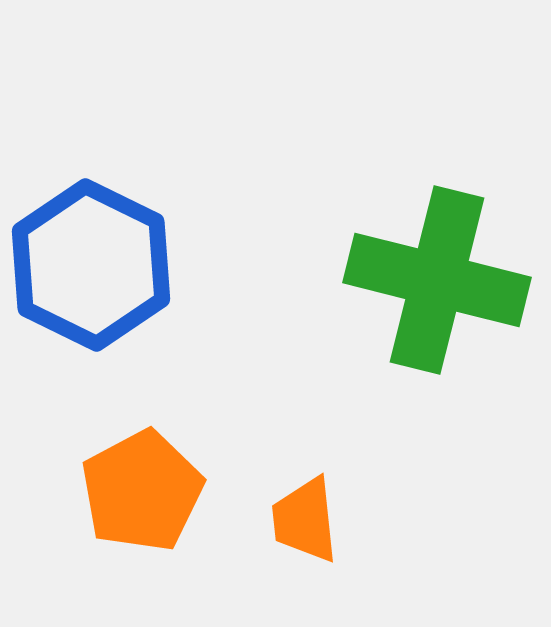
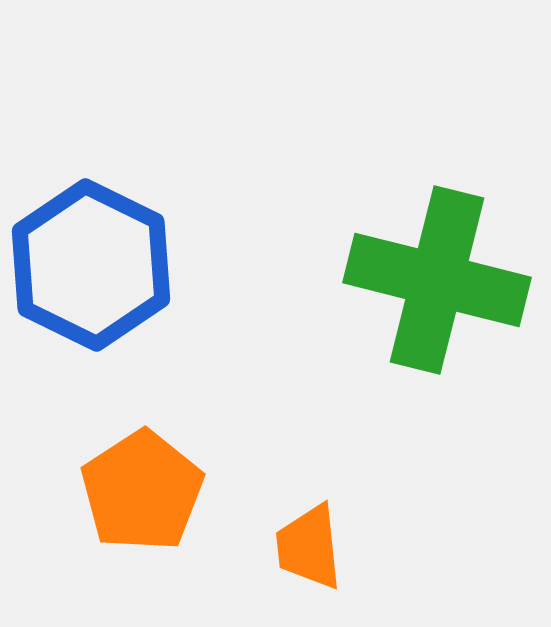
orange pentagon: rotated 5 degrees counterclockwise
orange trapezoid: moved 4 px right, 27 px down
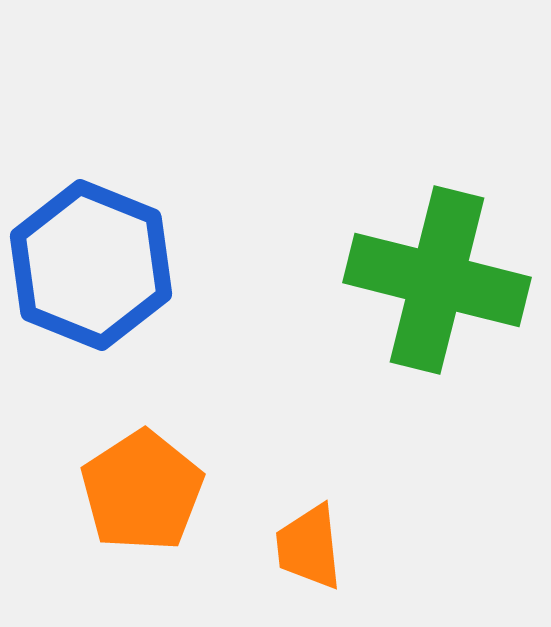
blue hexagon: rotated 4 degrees counterclockwise
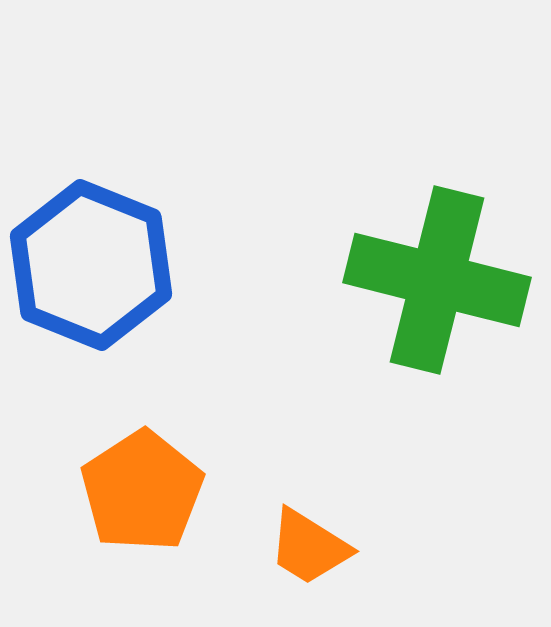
orange trapezoid: rotated 52 degrees counterclockwise
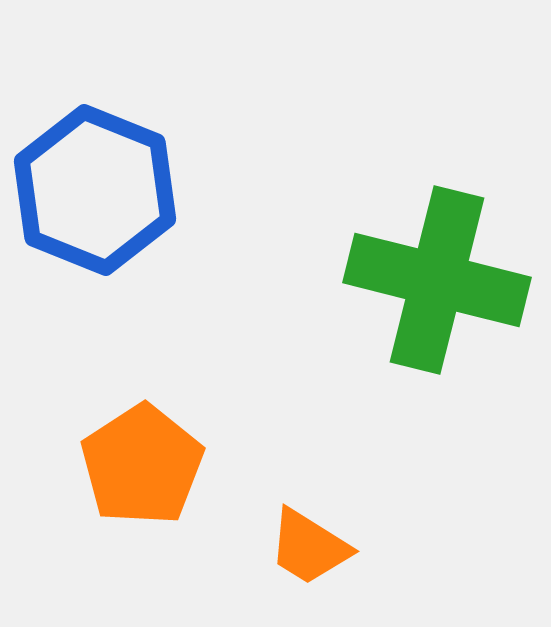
blue hexagon: moved 4 px right, 75 px up
orange pentagon: moved 26 px up
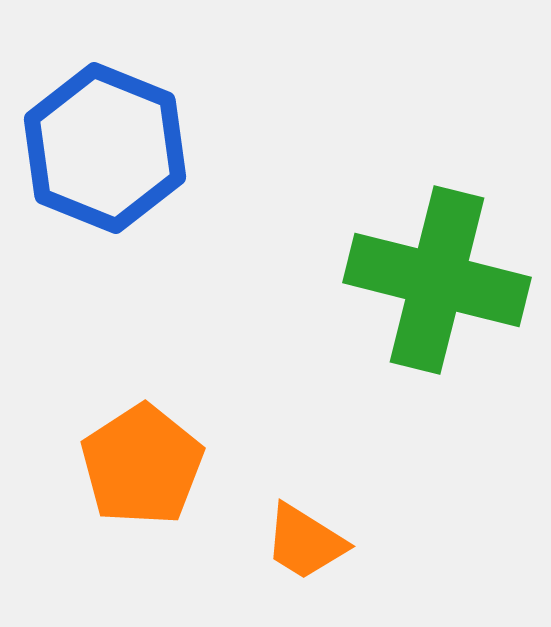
blue hexagon: moved 10 px right, 42 px up
orange trapezoid: moved 4 px left, 5 px up
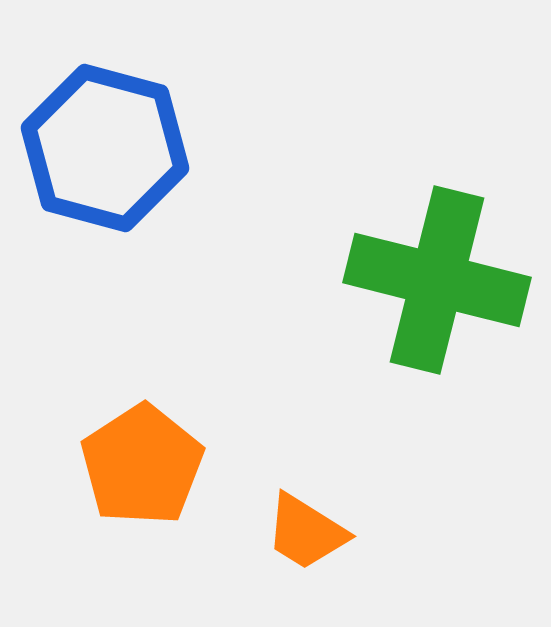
blue hexagon: rotated 7 degrees counterclockwise
orange trapezoid: moved 1 px right, 10 px up
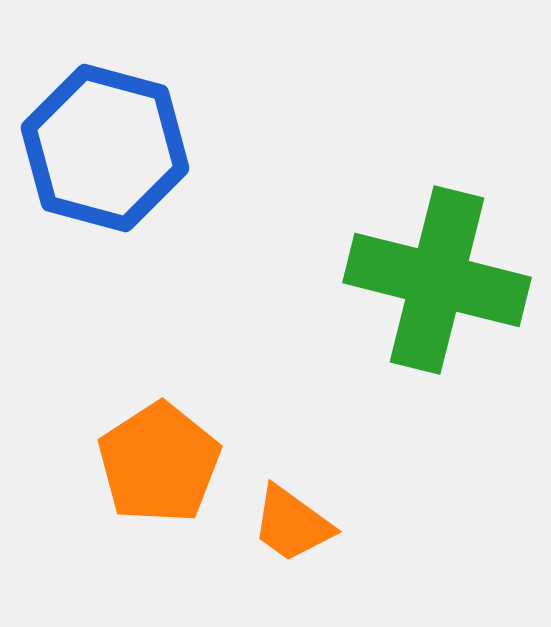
orange pentagon: moved 17 px right, 2 px up
orange trapezoid: moved 14 px left, 8 px up; rotated 4 degrees clockwise
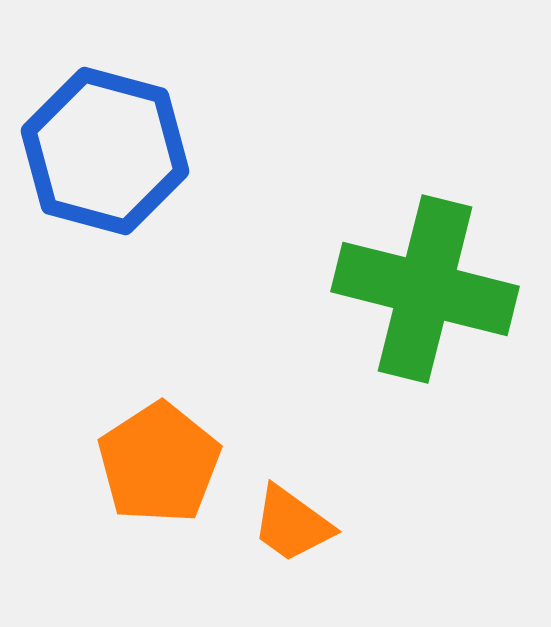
blue hexagon: moved 3 px down
green cross: moved 12 px left, 9 px down
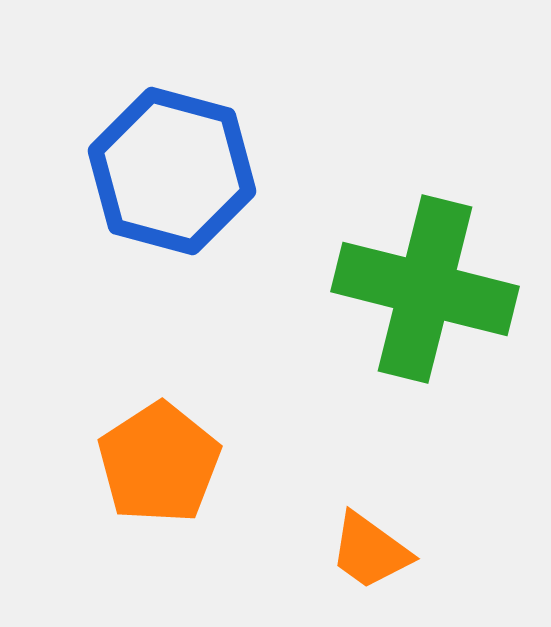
blue hexagon: moved 67 px right, 20 px down
orange trapezoid: moved 78 px right, 27 px down
